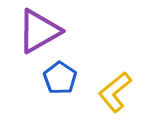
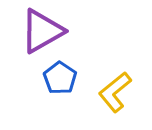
purple triangle: moved 3 px right
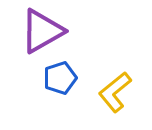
blue pentagon: rotated 20 degrees clockwise
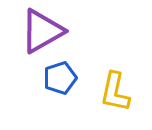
yellow L-shape: rotated 39 degrees counterclockwise
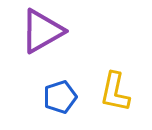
blue pentagon: moved 19 px down
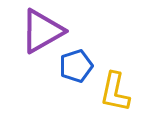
blue pentagon: moved 16 px right, 31 px up
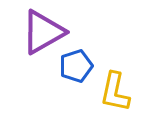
purple triangle: moved 1 px right, 1 px down
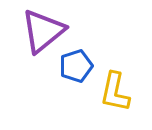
purple triangle: moved 1 px up; rotated 9 degrees counterclockwise
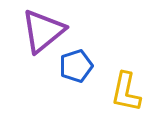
yellow L-shape: moved 11 px right
